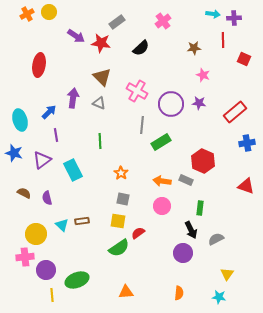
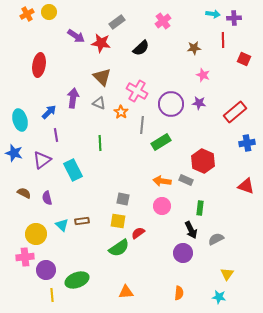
green line at (100, 141): moved 2 px down
orange star at (121, 173): moved 61 px up
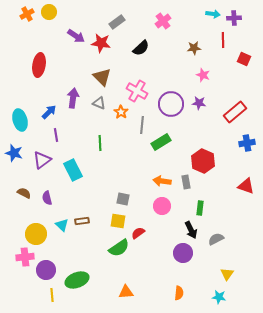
gray rectangle at (186, 180): moved 2 px down; rotated 56 degrees clockwise
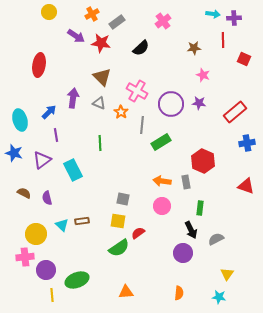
orange cross at (27, 14): moved 65 px right
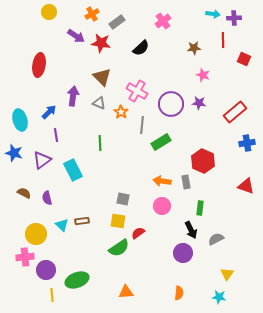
purple arrow at (73, 98): moved 2 px up
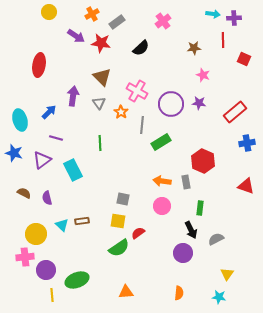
gray triangle at (99, 103): rotated 32 degrees clockwise
purple line at (56, 135): moved 3 px down; rotated 64 degrees counterclockwise
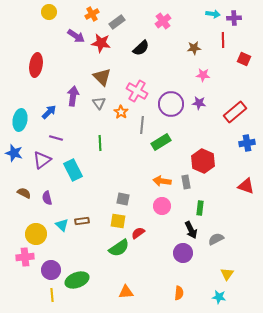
red ellipse at (39, 65): moved 3 px left
pink star at (203, 75): rotated 16 degrees counterclockwise
cyan ellipse at (20, 120): rotated 25 degrees clockwise
purple circle at (46, 270): moved 5 px right
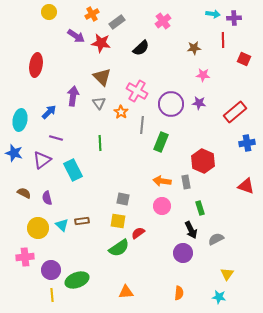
green rectangle at (161, 142): rotated 36 degrees counterclockwise
green rectangle at (200, 208): rotated 24 degrees counterclockwise
yellow circle at (36, 234): moved 2 px right, 6 px up
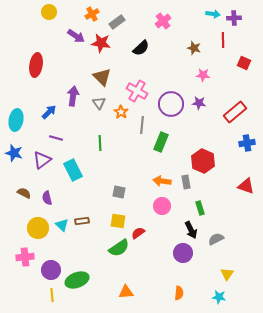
brown star at (194, 48): rotated 24 degrees clockwise
red square at (244, 59): moved 4 px down
cyan ellipse at (20, 120): moved 4 px left
gray square at (123, 199): moved 4 px left, 7 px up
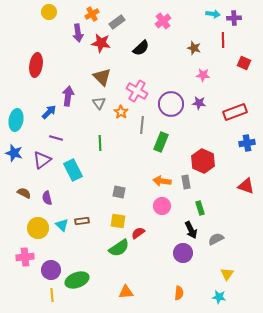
purple arrow at (76, 36): moved 2 px right, 3 px up; rotated 48 degrees clockwise
purple arrow at (73, 96): moved 5 px left
red rectangle at (235, 112): rotated 20 degrees clockwise
